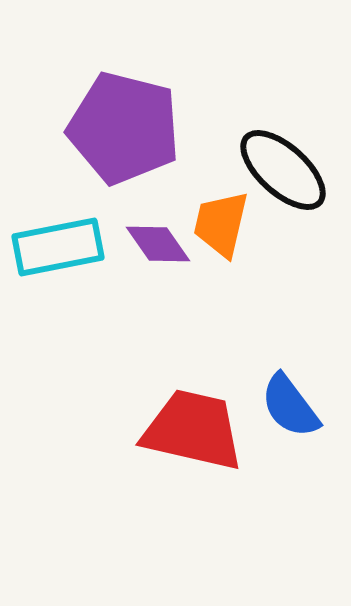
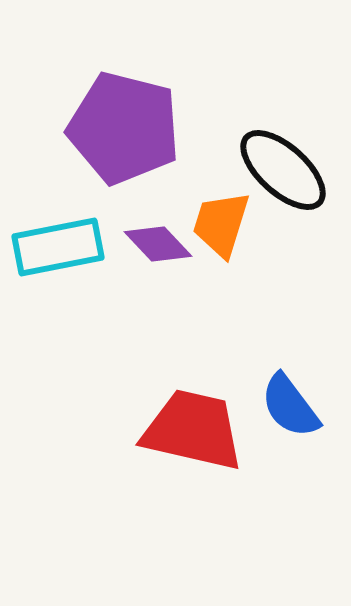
orange trapezoid: rotated 4 degrees clockwise
purple diamond: rotated 8 degrees counterclockwise
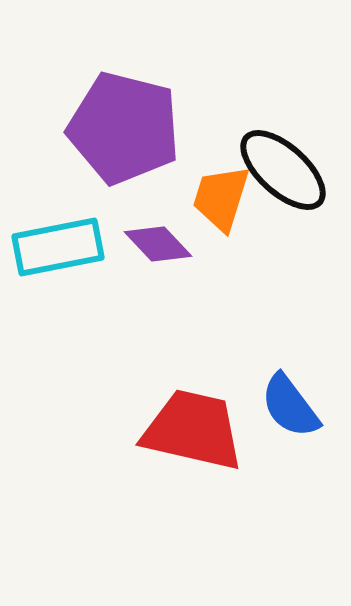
orange trapezoid: moved 26 px up
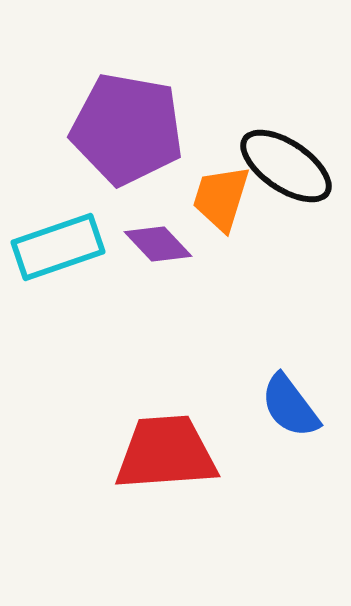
purple pentagon: moved 3 px right, 1 px down; rotated 4 degrees counterclockwise
black ellipse: moved 3 px right, 4 px up; rotated 8 degrees counterclockwise
cyan rectangle: rotated 8 degrees counterclockwise
red trapezoid: moved 27 px left, 23 px down; rotated 17 degrees counterclockwise
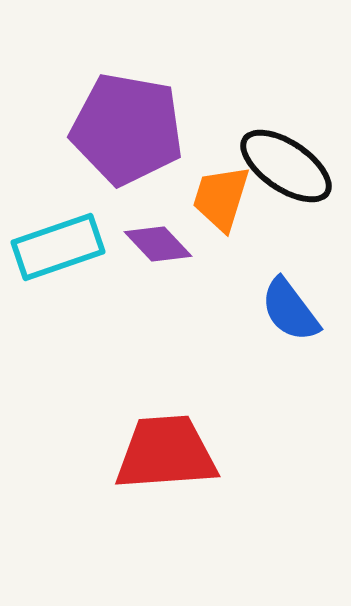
blue semicircle: moved 96 px up
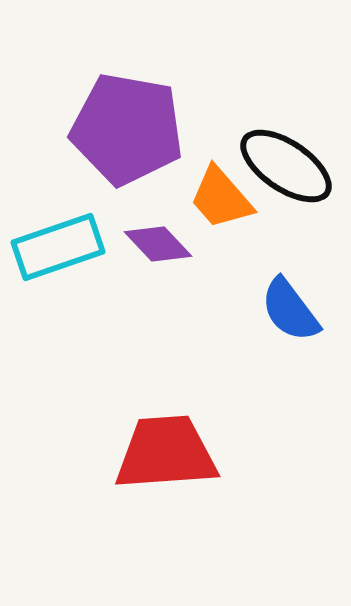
orange trapezoid: rotated 58 degrees counterclockwise
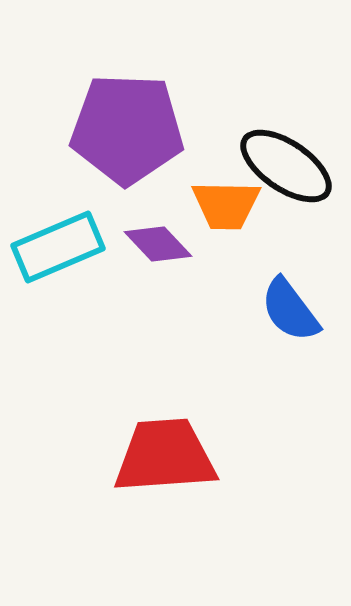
purple pentagon: rotated 8 degrees counterclockwise
orange trapezoid: moved 5 px right, 7 px down; rotated 48 degrees counterclockwise
cyan rectangle: rotated 4 degrees counterclockwise
red trapezoid: moved 1 px left, 3 px down
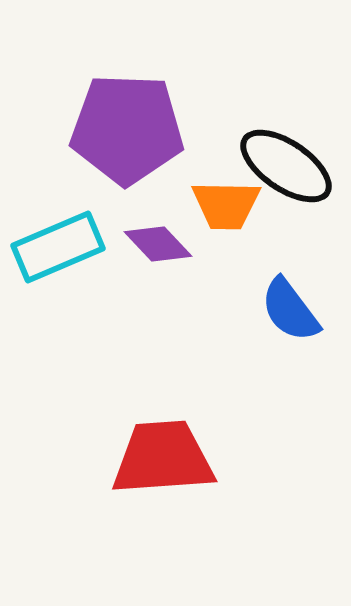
red trapezoid: moved 2 px left, 2 px down
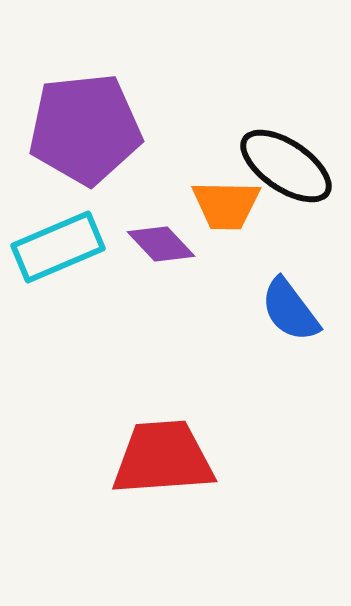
purple pentagon: moved 42 px left; rotated 8 degrees counterclockwise
purple diamond: moved 3 px right
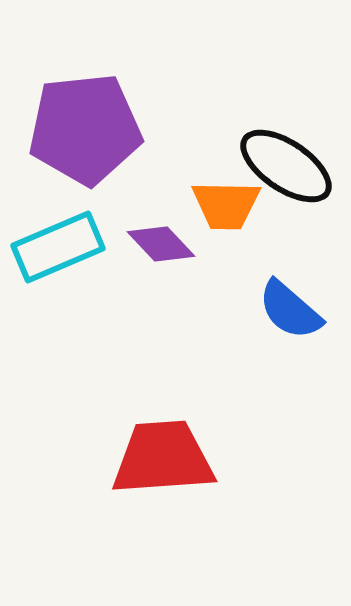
blue semicircle: rotated 12 degrees counterclockwise
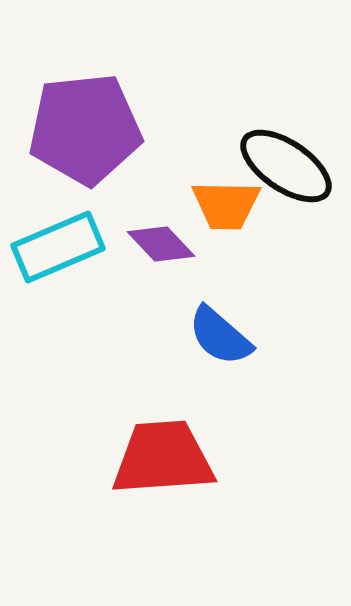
blue semicircle: moved 70 px left, 26 px down
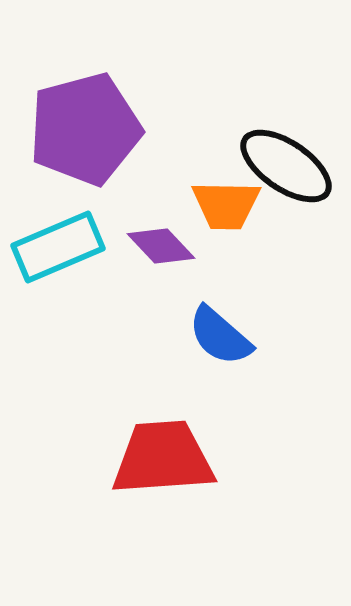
purple pentagon: rotated 9 degrees counterclockwise
purple diamond: moved 2 px down
